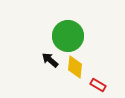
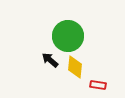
red rectangle: rotated 21 degrees counterclockwise
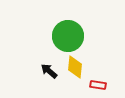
black arrow: moved 1 px left, 11 px down
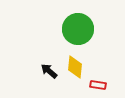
green circle: moved 10 px right, 7 px up
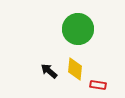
yellow diamond: moved 2 px down
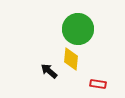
yellow diamond: moved 4 px left, 10 px up
red rectangle: moved 1 px up
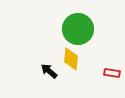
red rectangle: moved 14 px right, 11 px up
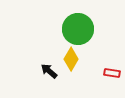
yellow diamond: rotated 25 degrees clockwise
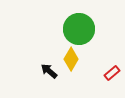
green circle: moved 1 px right
red rectangle: rotated 49 degrees counterclockwise
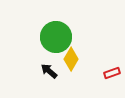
green circle: moved 23 px left, 8 px down
red rectangle: rotated 21 degrees clockwise
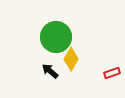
black arrow: moved 1 px right
